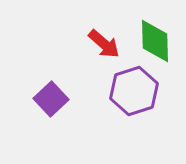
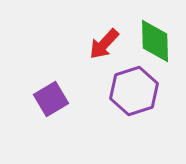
red arrow: rotated 92 degrees clockwise
purple square: rotated 12 degrees clockwise
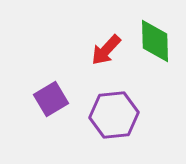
red arrow: moved 2 px right, 6 px down
purple hexagon: moved 20 px left, 24 px down; rotated 12 degrees clockwise
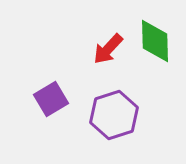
red arrow: moved 2 px right, 1 px up
purple hexagon: rotated 12 degrees counterclockwise
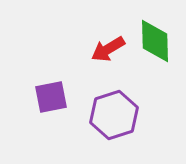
red arrow: rotated 16 degrees clockwise
purple square: moved 2 px up; rotated 20 degrees clockwise
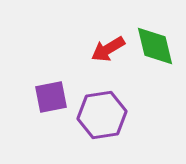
green diamond: moved 5 px down; rotated 12 degrees counterclockwise
purple hexagon: moved 12 px left; rotated 9 degrees clockwise
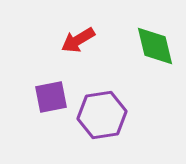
red arrow: moved 30 px left, 9 px up
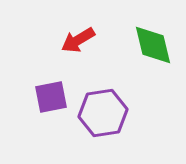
green diamond: moved 2 px left, 1 px up
purple hexagon: moved 1 px right, 2 px up
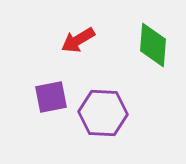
green diamond: rotated 18 degrees clockwise
purple hexagon: rotated 12 degrees clockwise
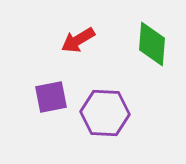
green diamond: moved 1 px left, 1 px up
purple hexagon: moved 2 px right
